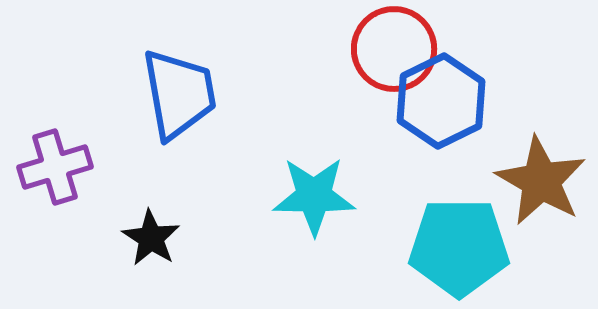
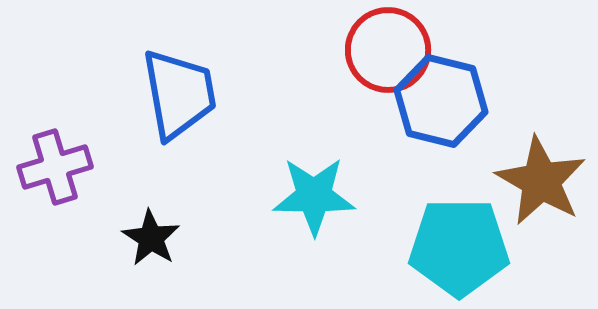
red circle: moved 6 px left, 1 px down
blue hexagon: rotated 20 degrees counterclockwise
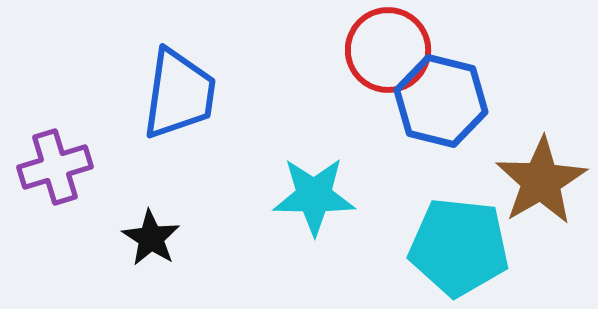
blue trapezoid: rotated 18 degrees clockwise
brown star: rotated 12 degrees clockwise
cyan pentagon: rotated 6 degrees clockwise
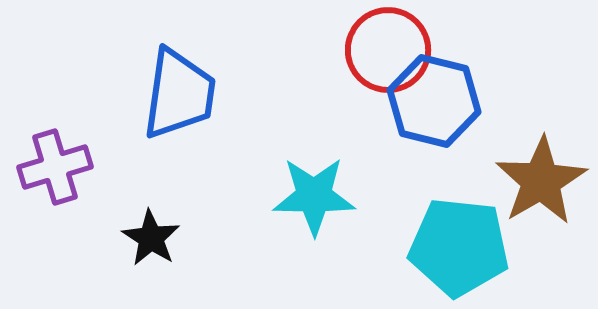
blue hexagon: moved 7 px left
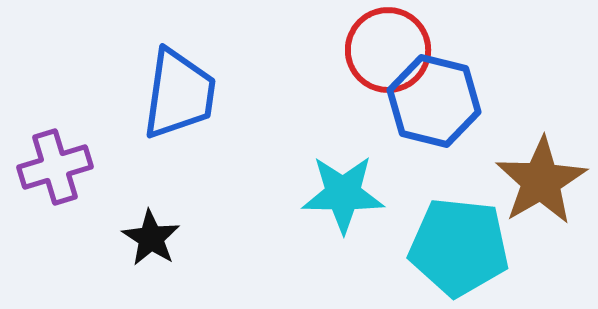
cyan star: moved 29 px right, 2 px up
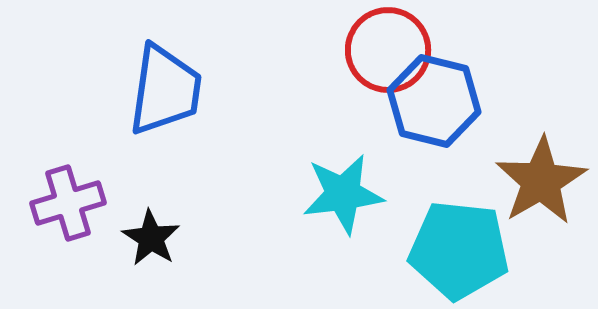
blue trapezoid: moved 14 px left, 4 px up
purple cross: moved 13 px right, 36 px down
cyan star: rotated 8 degrees counterclockwise
cyan pentagon: moved 3 px down
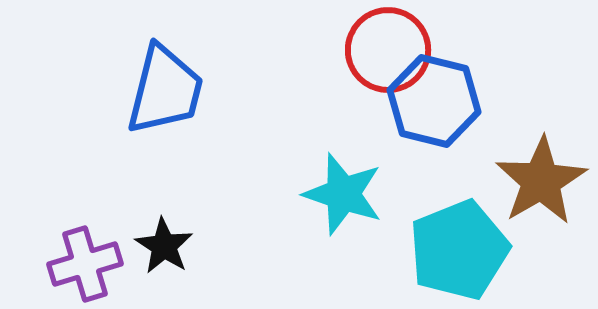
blue trapezoid: rotated 6 degrees clockwise
cyan star: rotated 26 degrees clockwise
purple cross: moved 17 px right, 61 px down
black star: moved 13 px right, 8 px down
cyan pentagon: rotated 28 degrees counterclockwise
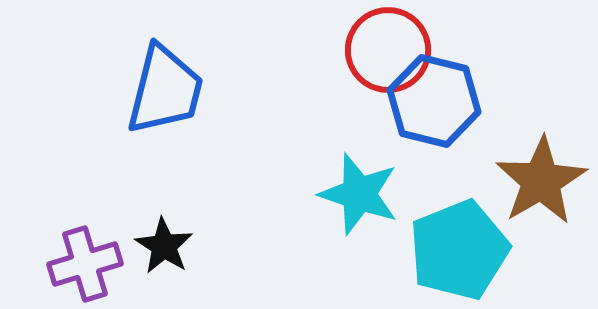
cyan star: moved 16 px right
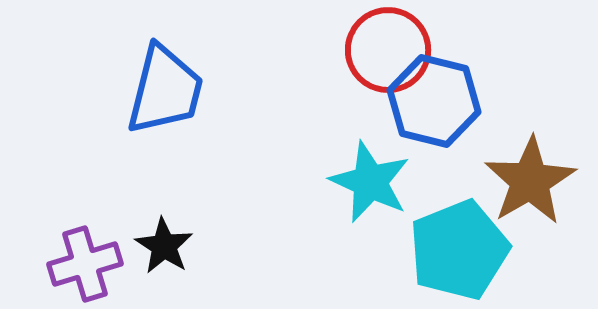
brown star: moved 11 px left
cyan star: moved 11 px right, 12 px up; rotated 6 degrees clockwise
